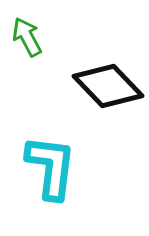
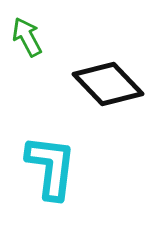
black diamond: moved 2 px up
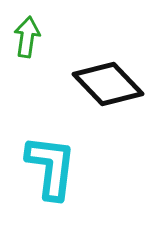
green arrow: rotated 36 degrees clockwise
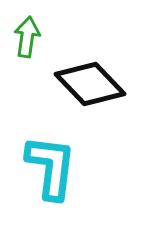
black diamond: moved 18 px left
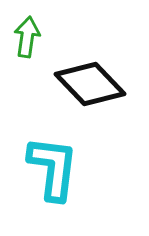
cyan L-shape: moved 2 px right, 1 px down
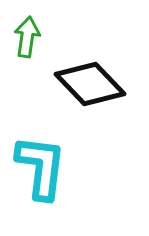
cyan L-shape: moved 12 px left, 1 px up
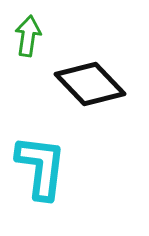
green arrow: moved 1 px right, 1 px up
